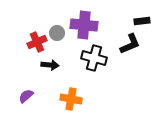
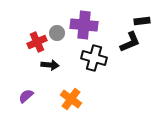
black L-shape: moved 2 px up
orange cross: rotated 25 degrees clockwise
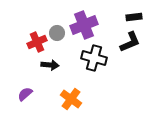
black rectangle: moved 8 px left, 4 px up
purple cross: rotated 28 degrees counterclockwise
purple semicircle: moved 1 px left, 2 px up
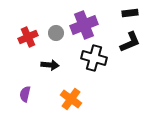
black rectangle: moved 4 px left, 4 px up
gray circle: moved 1 px left
red cross: moved 9 px left, 5 px up
purple semicircle: rotated 35 degrees counterclockwise
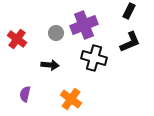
black rectangle: moved 1 px left, 2 px up; rotated 56 degrees counterclockwise
red cross: moved 11 px left, 2 px down; rotated 30 degrees counterclockwise
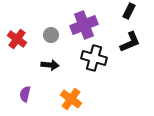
gray circle: moved 5 px left, 2 px down
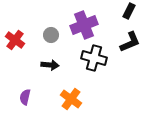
red cross: moved 2 px left, 1 px down
purple semicircle: moved 3 px down
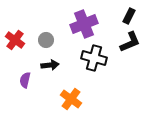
black rectangle: moved 5 px down
purple cross: moved 1 px up
gray circle: moved 5 px left, 5 px down
black arrow: rotated 12 degrees counterclockwise
purple semicircle: moved 17 px up
